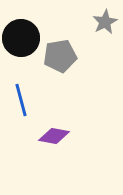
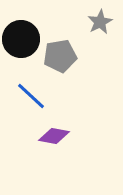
gray star: moved 5 px left
black circle: moved 1 px down
blue line: moved 10 px right, 4 px up; rotated 32 degrees counterclockwise
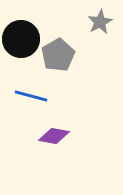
gray pentagon: moved 2 px left, 1 px up; rotated 20 degrees counterclockwise
blue line: rotated 28 degrees counterclockwise
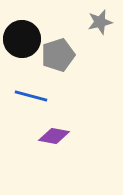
gray star: rotated 15 degrees clockwise
black circle: moved 1 px right
gray pentagon: rotated 12 degrees clockwise
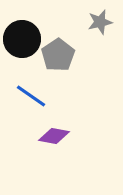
gray pentagon: rotated 16 degrees counterclockwise
blue line: rotated 20 degrees clockwise
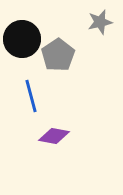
blue line: rotated 40 degrees clockwise
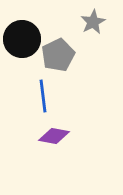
gray star: moved 7 px left; rotated 15 degrees counterclockwise
gray pentagon: rotated 8 degrees clockwise
blue line: moved 12 px right; rotated 8 degrees clockwise
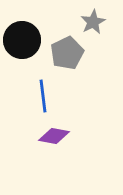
black circle: moved 1 px down
gray pentagon: moved 9 px right, 2 px up
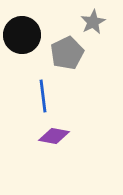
black circle: moved 5 px up
